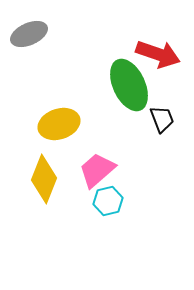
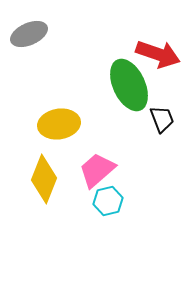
yellow ellipse: rotated 9 degrees clockwise
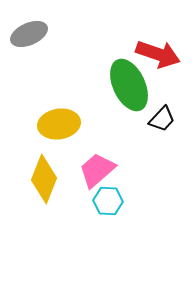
black trapezoid: rotated 64 degrees clockwise
cyan hexagon: rotated 16 degrees clockwise
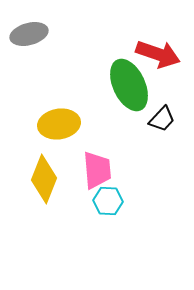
gray ellipse: rotated 9 degrees clockwise
pink trapezoid: rotated 126 degrees clockwise
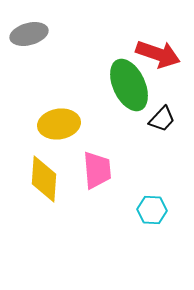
yellow diamond: rotated 18 degrees counterclockwise
cyan hexagon: moved 44 px right, 9 px down
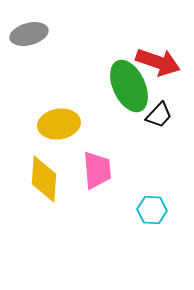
red arrow: moved 8 px down
green ellipse: moved 1 px down
black trapezoid: moved 3 px left, 4 px up
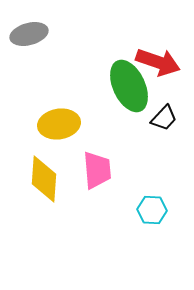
black trapezoid: moved 5 px right, 3 px down
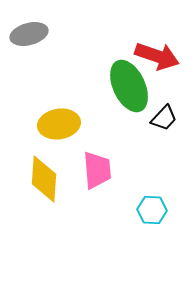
red arrow: moved 1 px left, 6 px up
